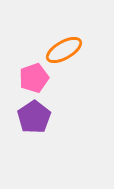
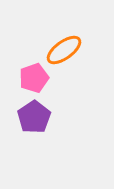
orange ellipse: rotated 6 degrees counterclockwise
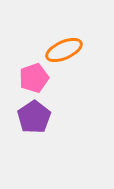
orange ellipse: rotated 12 degrees clockwise
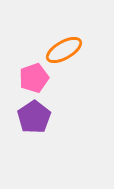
orange ellipse: rotated 6 degrees counterclockwise
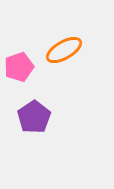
pink pentagon: moved 15 px left, 11 px up
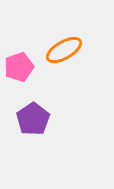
purple pentagon: moved 1 px left, 2 px down
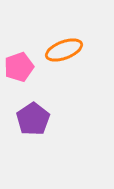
orange ellipse: rotated 9 degrees clockwise
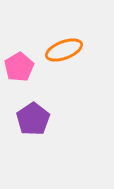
pink pentagon: rotated 12 degrees counterclockwise
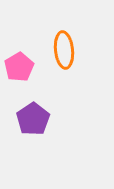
orange ellipse: rotated 75 degrees counterclockwise
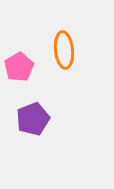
purple pentagon: rotated 12 degrees clockwise
